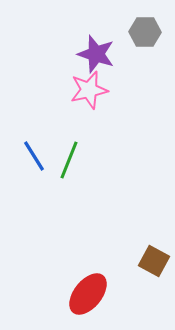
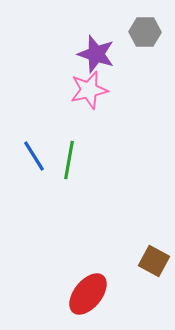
green line: rotated 12 degrees counterclockwise
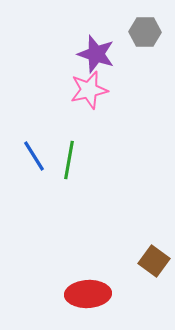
brown square: rotated 8 degrees clockwise
red ellipse: rotated 48 degrees clockwise
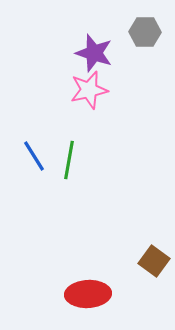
purple star: moved 2 px left, 1 px up
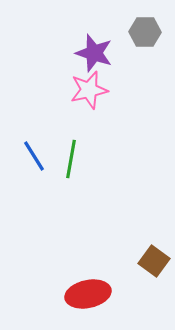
green line: moved 2 px right, 1 px up
red ellipse: rotated 9 degrees counterclockwise
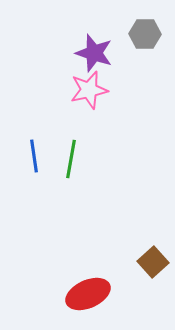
gray hexagon: moved 2 px down
blue line: rotated 24 degrees clockwise
brown square: moved 1 px left, 1 px down; rotated 12 degrees clockwise
red ellipse: rotated 12 degrees counterclockwise
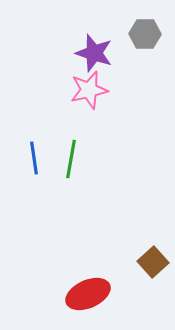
blue line: moved 2 px down
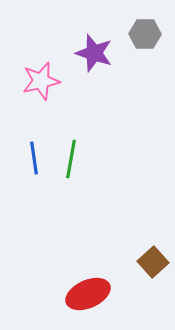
pink star: moved 48 px left, 9 px up
